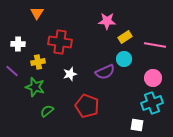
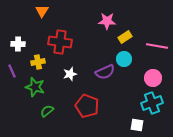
orange triangle: moved 5 px right, 2 px up
pink line: moved 2 px right, 1 px down
purple line: rotated 24 degrees clockwise
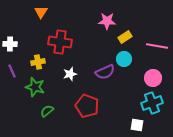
orange triangle: moved 1 px left, 1 px down
white cross: moved 8 px left
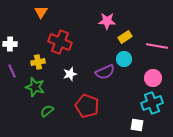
red cross: rotated 15 degrees clockwise
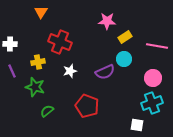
white star: moved 3 px up
